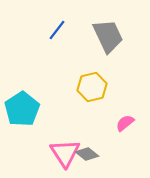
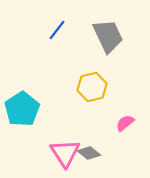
gray diamond: moved 2 px right, 1 px up
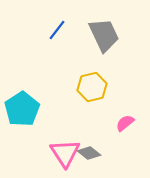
gray trapezoid: moved 4 px left, 1 px up
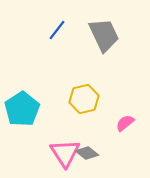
yellow hexagon: moved 8 px left, 12 px down
gray diamond: moved 2 px left
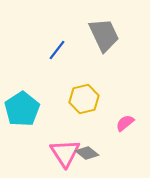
blue line: moved 20 px down
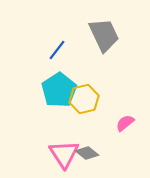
cyan pentagon: moved 37 px right, 19 px up
pink triangle: moved 1 px left, 1 px down
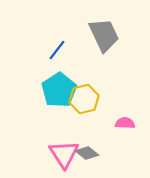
pink semicircle: rotated 42 degrees clockwise
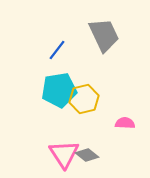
cyan pentagon: rotated 24 degrees clockwise
gray diamond: moved 2 px down
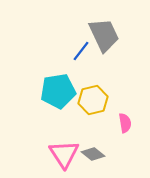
blue line: moved 24 px right, 1 px down
cyan pentagon: moved 1 px left, 1 px down
yellow hexagon: moved 9 px right, 1 px down
pink semicircle: rotated 78 degrees clockwise
gray diamond: moved 6 px right, 1 px up
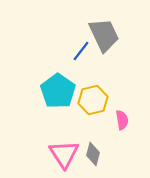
cyan pentagon: rotated 28 degrees counterclockwise
pink semicircle: moved 3 px left, 3 px up
gray diamond: rotated 65 degrees clockwise
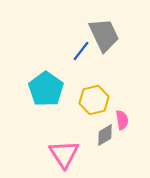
cyan pentagon: moved 12 px left, 2 px up
yellow hexagon: moved 1 px right
gray diamond: moved 12 px right, 19 px up; rotated 45 degrees clockwise
